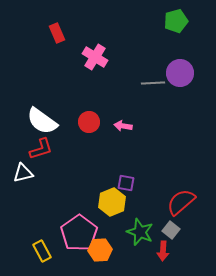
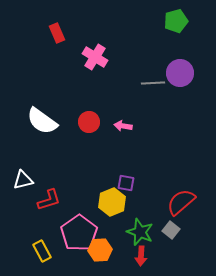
red L-shape: moved 8 px right, 51 px down
white triangle: moved 7 px down
red arrow: moved 22 px left, 5 px down
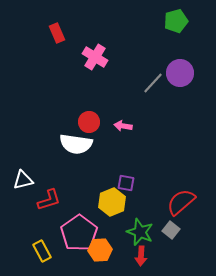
gray line: rotated 45 degrees counterclockwise
white semicircle: moved 34 px right, 23 px down; rotated 28 degrees counterclockwise
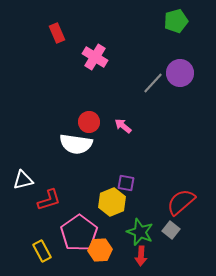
pink arrow: rotated 30 degrees clockwise
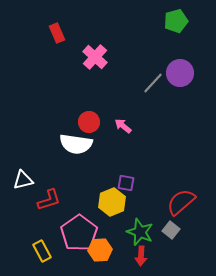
pink cross: rotated 10 degrees clockwise
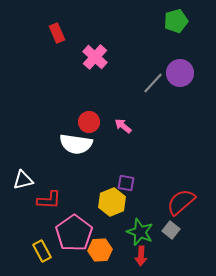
red L-shape: rotated 20 degrees clockwise
pink pentagon: moved 5 px left
